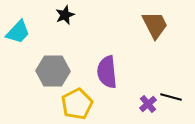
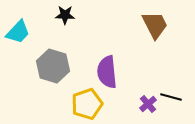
black star: rotated 24 degrees clockwise
gray hexagon: moved 5 px up; rotated 16 degrees clockwise
yellow pentagon: moved 10 px right; rotated 8 degrees clockwise
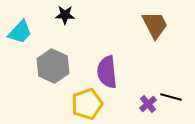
cyan trapezoid: moved 2 px right
gray hexagon: rotated 8 degrees clockwise
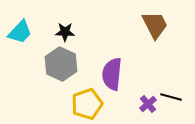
black star: moved 17 px down
gray hexagon: moved 8 px right, 2 px up
purple semicircle: moved 5 px right, 2 px down; rotated 12 degrees clockwise
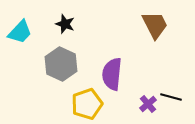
black star: moved 8 px up; rotated 18 degrees clockwise
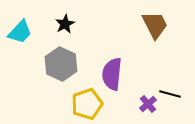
black star: rotated 24 degrees clockwise
black line: moved 1 px left, 3 px up
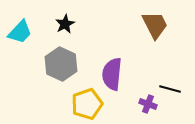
black line: moved 5 px up
purple cross: rotated 30 degrees counterclockwise
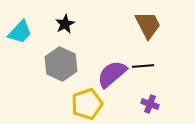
brown trapezoid: moved 7 px left
purple semicircle: rotated 44 degrees clockwise
black line: moved 27 px left, 23 px up; rotated 20 degrees counterclockwise
purple cross: moved 2 px right
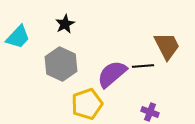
brown trapezoid: moved 19 px right, 21 px down
cyan trapezoid: moved 2 px left, 5 px down
purple cross: moved 8 px down
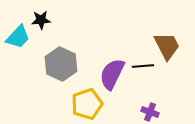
black star: moved 24 px left, 4 px up; rotated 24 degrees clockwise
purple semicircle: rotated 24 degrees counterclockwise
